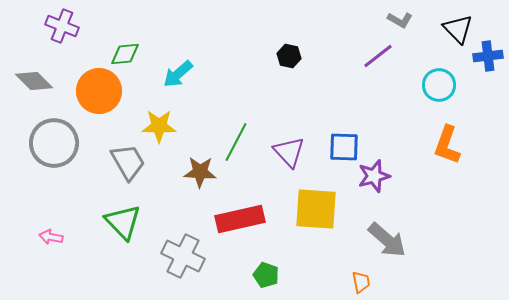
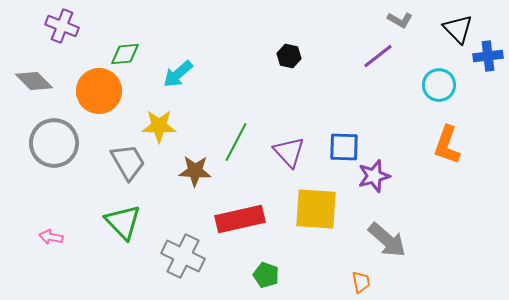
brown star: moved 5 px left, 1 px up
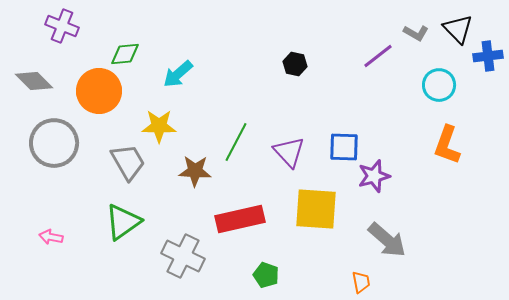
gray L-shape: moved 16 px right, 13 px down
black hexagon: moved 6 px right, 8 px down
green triangle: rotated 39 degrees clockwise
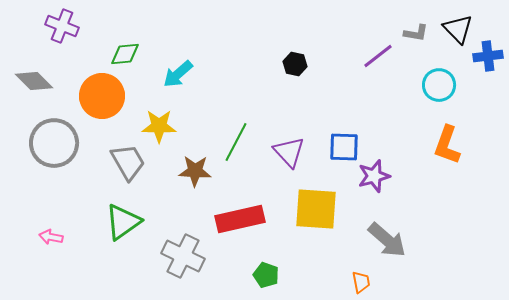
gray L-shape: rotated 20 degrees counterclockwise
orange circle: moved 3 px right, 5 px down
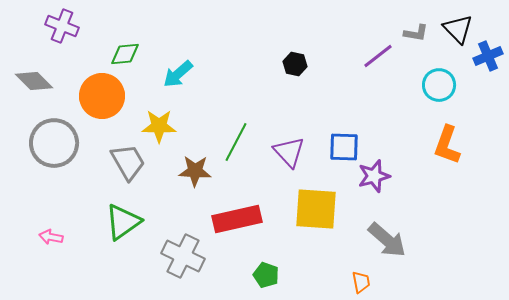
blue cross: rotated 16 degrees counterclockwise
red rectangle: moved 3 px left
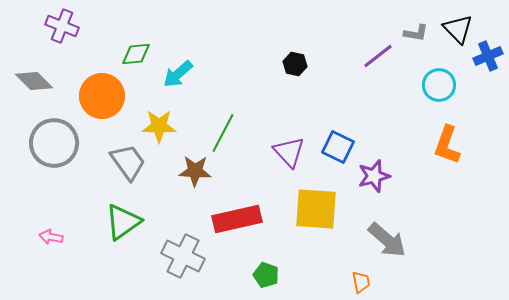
green diamond: moved 11 px right
green line: moved 13 px left, 9 px up
blue square: moved 6 px left; rotated 24 degrees clockwise
gray trapezoid: rotated 6 degrees counterclockwise
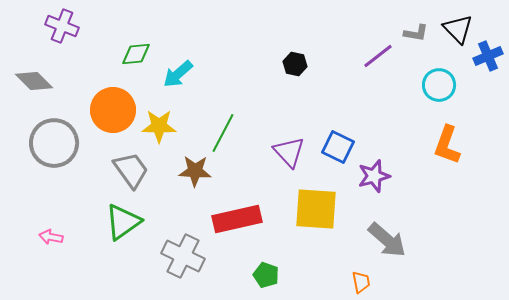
orange circle: moved 11 px right, 14 px down
gray trapezoid: moved 3 px right, 8 px down
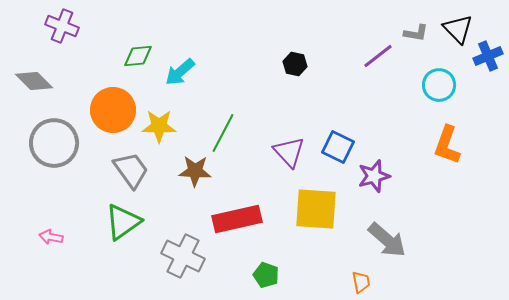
green diamond: moved 2 px right, 2 px down
cyan arrow: moved 2 px right, 2 px up
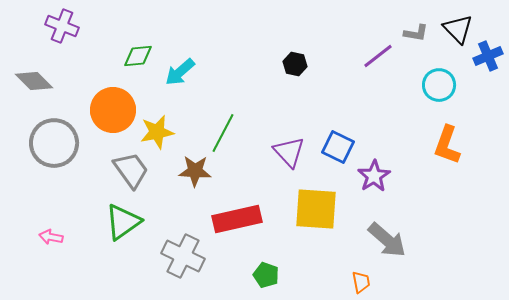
yellow star: moved 2 px left, 6 px down; rotated 12 degrees counterclockwise
purple star: rotated 16 degrees counterclockwise
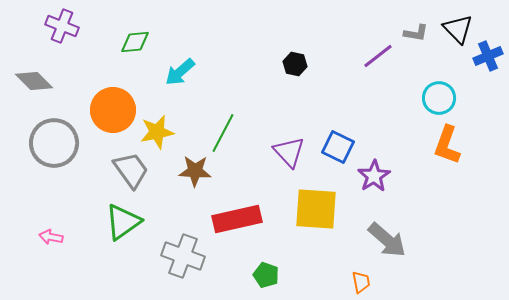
green diamond: moved 3 px left, 14 px up
cyan circle: moved 13 px down
gray cross: rotated 6 degrees counterclockwise
